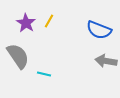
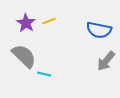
yellow line: rotated 40 degrees clockwise
blue semicircle: rotated 10 degrees counterclockwise
gray semicircle: moved 6 px right; rotated 12 degrees counterclockwise
gray arrow: rotated 60 degrees counterclockwise
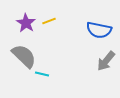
cyan line: moved 2 px left
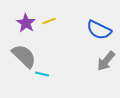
blue semicircle: rotated 15 degrees clockwise
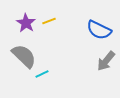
cyan line: rotated 40 degrees counterclockwise
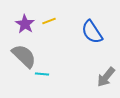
purple star: moved 1 px left, 1 px down
blue semicircle: moved 7 px left, 2 px down; rotated 30 degrees clockwise
gray arrow: moved 16 px down
cyan line: rotated 32 degrees clockwise
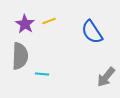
gray semicircle: moved 4 px left; rotated 48 degrees clockwise
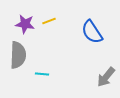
purple star: rotated 24 degrees counterclockwise
gray semicircle: moved 2 px left, 1 px up
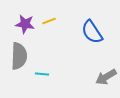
gray semicircle: moved 1 px right, 1 px down
gray arrow: rotated 20 degrees clockwise
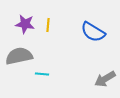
yellow line: moved 1 px left, 4 px down; rotated 64 degrees counterclockwise
blue semicircle: moved 1 px right; rotated 25 degrees counterclockwise
gray semicircle: rotated 104 degrees counterclockwise
gray arrow: moved 1 px left, 2 px down
